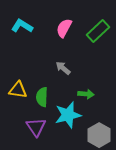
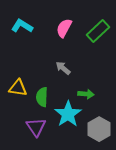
yellow triangle: moved 2 px up
cyan star: moved 1 px up; rotated 20 degrees counterclockwise
gray hexagon: moved 6 px up
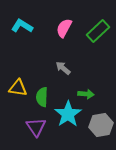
gray hexagon: moved 2 px right, 4 px up; rotated 20 degrees clockwise
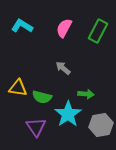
green rectangle: rotated 20 degrees counterclockwise
green semicircle: rotated 78 degrees counterclockwise
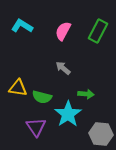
pink semicircle: moved 1 px left, 3 px down
gray hexagon: moved 9 px down; rotated 15 degrees clockwise
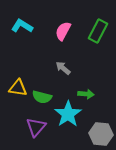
purple triangle: rotated 15 degrees clockwise
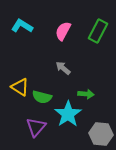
yellow triangle: moved 2 px right, 1 px up; rotated 24 degrees clockwise
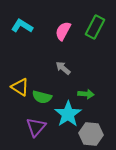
green rectangle: moved 3 px left, 4 px up
gray hexagon: moved 10 px left
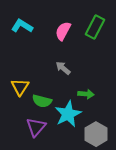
yellow triangle: rotated 30 degrees clockwise
green semicircle: moved 4 px down
cyan star: rotated 8 degrees clockwise
gray hexagon: moved 5 px right; rotated 25 degrees clockwise
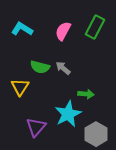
cyan L-shape: moved 3 px down
green semicircle: moved 2 px left, 34 px up
